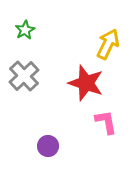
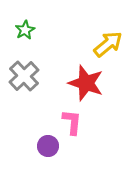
yellow arrow: rotated 24 degrees clockwise
pink L-shape: moved 34 px left; rotated 16 degrees clockwise
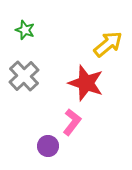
green star: rotated 24 degrees counterclockwise
pink L-shape: rotated 32 degrees clockwise
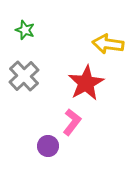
yellow arrow: rotated 132 degrees counterclockwise
red star: rotated 24 degrees clockwise
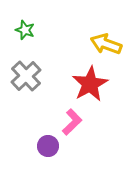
yellow arrow: moved 2 px left; rotated 12 degrees clockwise
gray cross: moved 2 px right
red star: moved 4 px right, 1 px down
pink L-shape: rotated 8 degrees clockwise
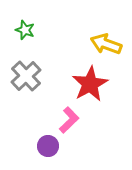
pink L-shape: moved 3 px left, 2 px up
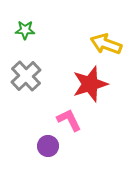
green star: rotated 18 degrees counterclockwise
red star: rotated 12 degrees clockwise
pink L-shape: rotated 72 degrees counterclockwise
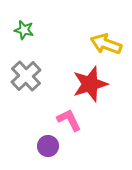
green star: moved 1 px left; rotated 12 degrees clockwise
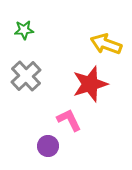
green star: rotated 18 degrees counterclockwise
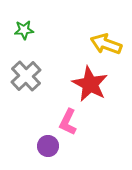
red star: rotated 27 degrees counterclockwise
pink L-shape: moved 1 px left, 2 px down; rotated 128 degrees counterclockwise
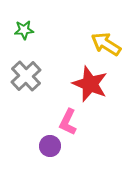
yellow arrow: rotated 12 degrees clockwise
red star: rotated 6 degrees counterclockwise
purple circle: moved 2 px right
